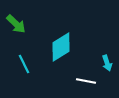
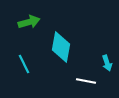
green arrow: moved 13 px right, 2 px up; rotated 60 degrees counterclockwise
cyan diamond: rotated 48 degrees counterclockwise
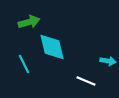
cyan diamond: moved 9 px left; rotated 24 degrees counterclockwise
cyan arrow: moved 1 px right, 2 px up; rotated 63 degrees counterclockwise
white line: rotated 12 degrees clockwise
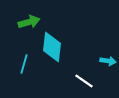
cyan diamond: rotated 20 degrees clockwise
cyan line: rotated 42 degrees clockwise
white line: moved 2 px left; rotated 12 degrees clockwise
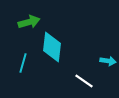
cyan line: moved 1 px left, 1 px up
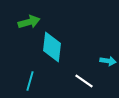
cyan line: moved 7 px right, 18 px down
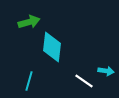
cyan arrow: moved 2 px left, 10 px down
cyan line: moved 1 px left
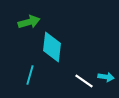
cyan arrow: moved 6 px down
cyan line: moved 1 px right, 6 px up
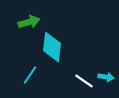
cyan line: rotated 18 degrees clockwise
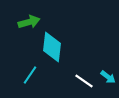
cyan arrow: moved 2 px right; rotated 28 degrees clockwise
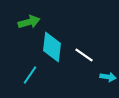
cyan arrow: rotated 28 degrees counterclockwise
white line: moved 26 px up
